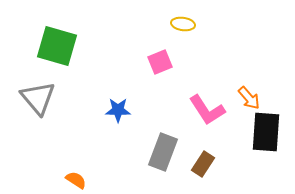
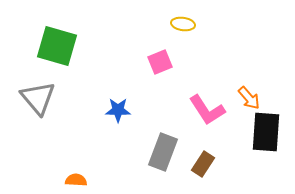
orange semicircle: rotated 30 degrees counterclockwise
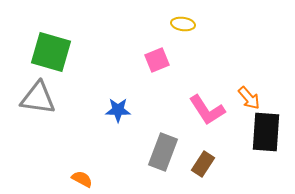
green square: moved 6 px left, 6 px down
pink square: moved 3 px left, 2 px up
gray triangle: rotated 42 degrees counterclockwise
orange semicircle: moved 6 px right, 1 px up; rotated 25 degrees clockwise
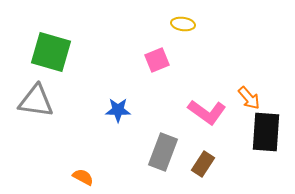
gray triangle: moved 2 px left, 3 px down
pink L-shape: moved 2 px down; rotated 21 degrees counterclockwise
orange semicircle: moved 1 px right, 2 px up
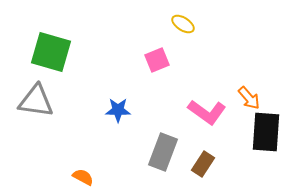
yellow ellipse: rotated 25 degrees clockwise
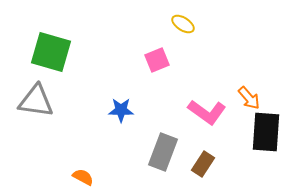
blue star: moved 3 px right
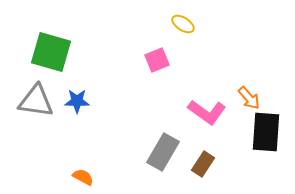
blue star: moved 44 px left, 9 px up
gray rectangle: rotated 9 degrees clockwise
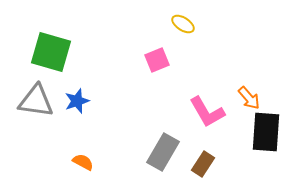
blue star: rotated 20 degrees counterclockwise
pink L-shape: rotated 24 degrees clockwise
orange semicircle: moved 15 px up
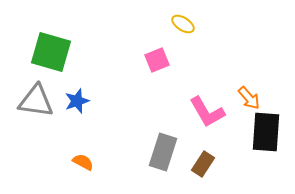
gray rectangle: rotated 12 degrees counterclockwise
